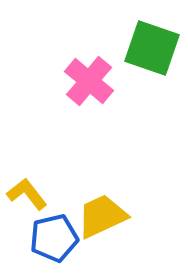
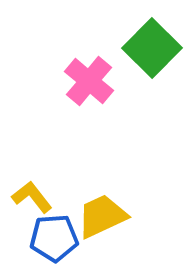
green square: rotated 26 degrees clockwise
yellow L-shape: moved 5 px right, 3 px down
blue pentagon: rotated 9 degrees clockwise
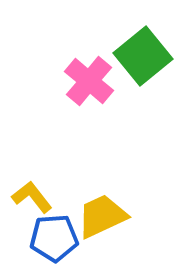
green square: moved 9 px left, 8 px down; rotated 6 degrees clockwise
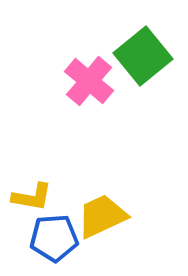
yellow L-shape: rotated 138 degrees clockwise
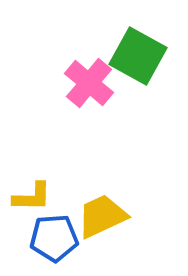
green square: moved 5 px left; rotated 22 degrees counterclockwise
pink cross: moved 2 px down
yellow L-shape: rotated 9 degrees counterclockwise
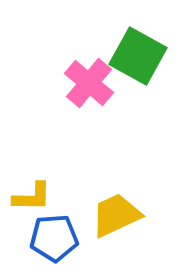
yellow trapezoid: moved 14 px right, 1 px up
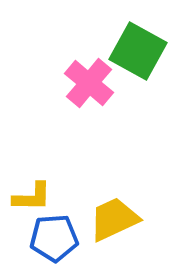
green square: moved 5 px up
yellow trapezoid: moved 2 px left, 4 px down
